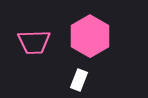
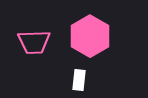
white rectangle: rotated 15 degrees counterclockwise
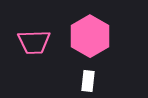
white rectangle: moved 9 px right, 1 px down
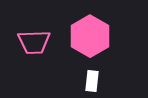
white rectangle: moved 4 px right
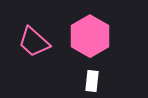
pink trapezoid: rotated 44 degrees clockwise
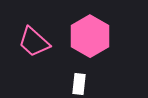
white rectangle: moved 13 px left, 3 px down
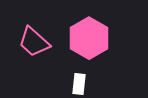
pink hexagon: moved 1 px left, 2 px down
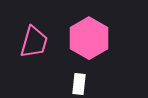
pink trapezoid: rotated 116 degrees counterclockwise
